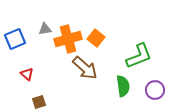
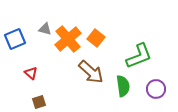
gray triangle: rotated 24 degrees clockwise
orange cross: rotated 24 degrees counterclockwise
brown arrow: moved 6 px right, 4 px down
red triangle: moved 4 px right, 1 px up
purple circle: moved 1 px right, 1 px up
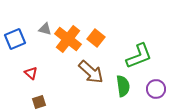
orange cross: rotated 12 degrees counterclockwise
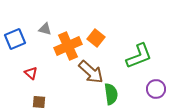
orange cross: moved 7 px down; rotated 28 degrees clockwise
green semicircle: moved 12 px left, 8 px down
brown square: rotated 24 degrees clockwise
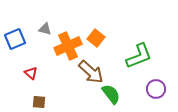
green semicircle: rotated 30 degrees counterclockwise
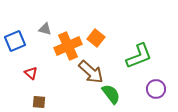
blue square: moved 2 px down
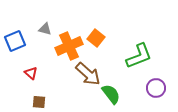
orange cross: moved 1 px right
brown arrow: moved 3 px left, 2 px down
purple circle: moved 1 px up
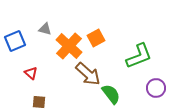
orange square: rotated 24 degrees clockwise
orange cross: rotated 24 degrees counterclockwise
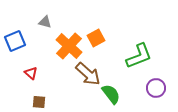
gray triangle: moved 7 px up
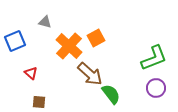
green L-shape: moved 15 px right, 2 px down
brown arrow: moved 2 px right
